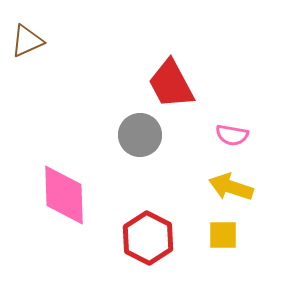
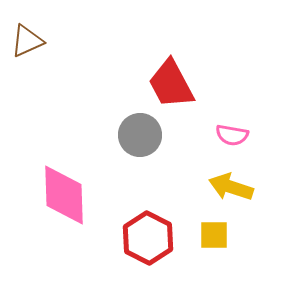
yellow square: moved 9 px left
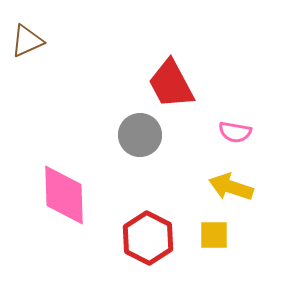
pink semicircle: moved 3 px right, 3 px up
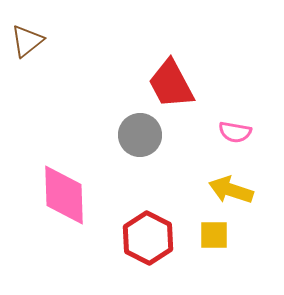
brown triangle: rotated 15 degrees counterclockwise
yellow arrow: moved 3 px down
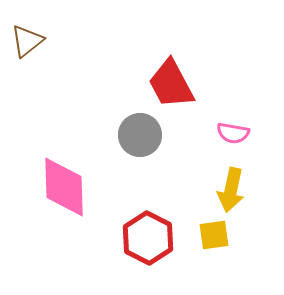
pink semicircle: moved 2 px left, 1 px down
yellow arrow: rotated 96 degrees counterclockwise
pink diamond: moved 8 px up
yellow square: rotated 8 degrees counterclockwise
